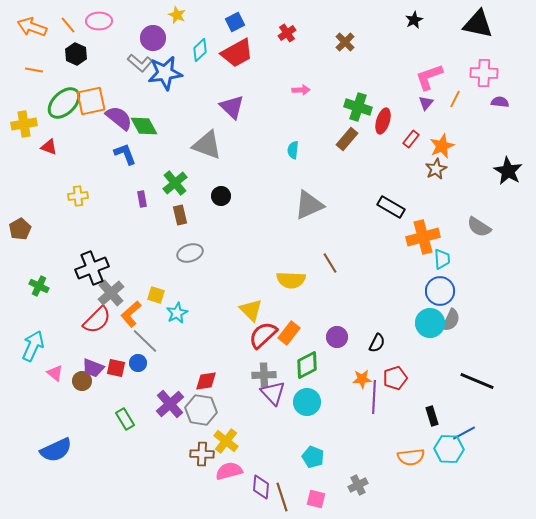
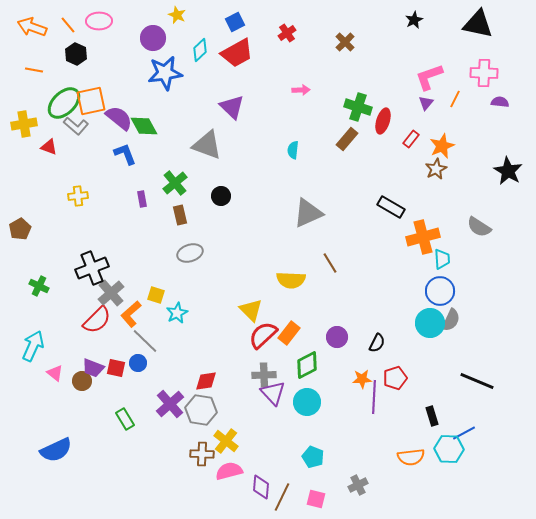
gray L-shape at (140, 63): moved 64 px left, 63 px down
gray triangle at (309, 205): moved 1 px left, 8 px down
brown line at (282, 497): rotated 44 degrees clockwise
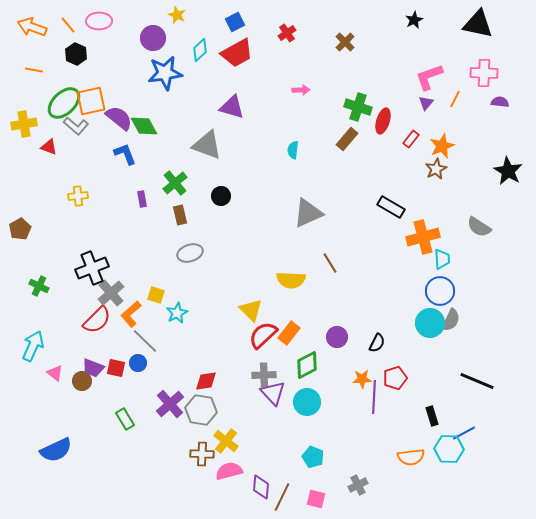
purple triangle at (232, 107): rotated 28 degrees counterclockwise
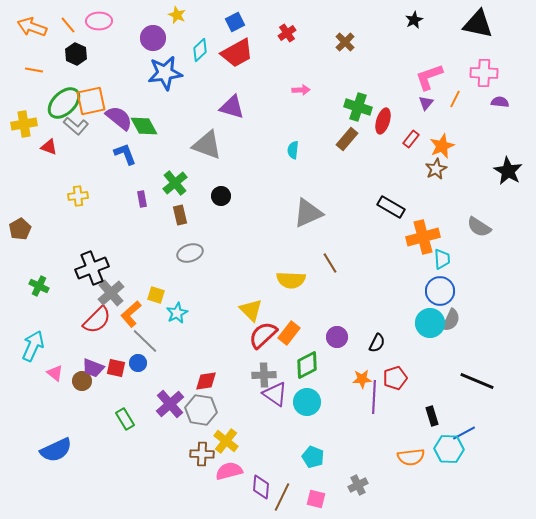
purple triangle at (273, 393): moved 2 px right, 1 px down; rotated 12 degrees counterclockwise
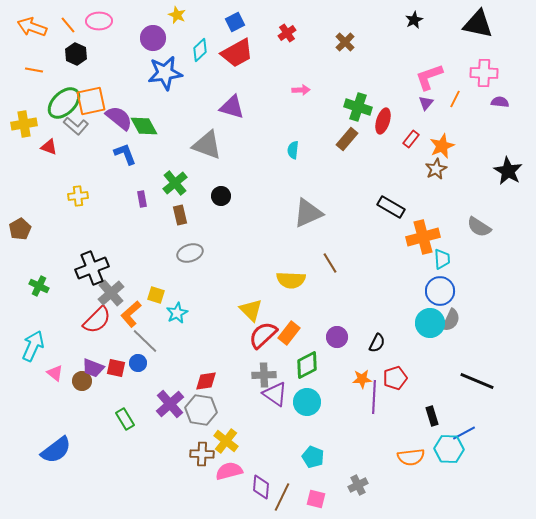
blue semicircle at (56, 450): rotated 12 degrees counterclockwise
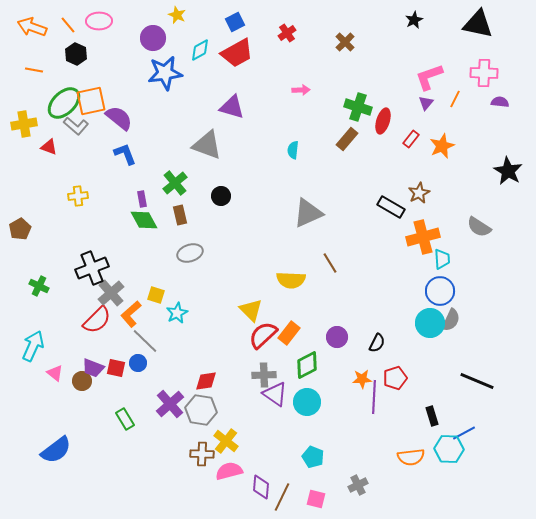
cyan diamond at (200, 50): rotated 15 degrees clockwise
green diamond at (144, 126): moved 94 px down
brown star at (436, 169): moved 17 px left, 24 px down
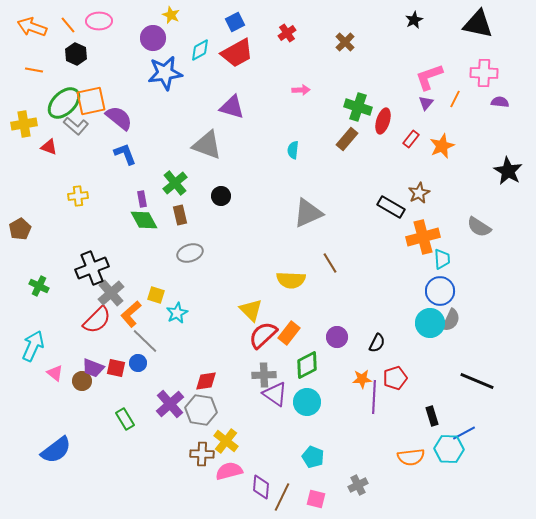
yellow star at (177, 15): moved 6 px left
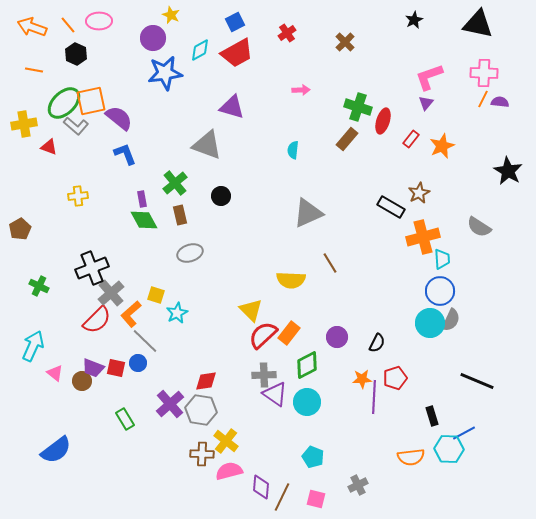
orange line at (455, 99): moved 28 px right
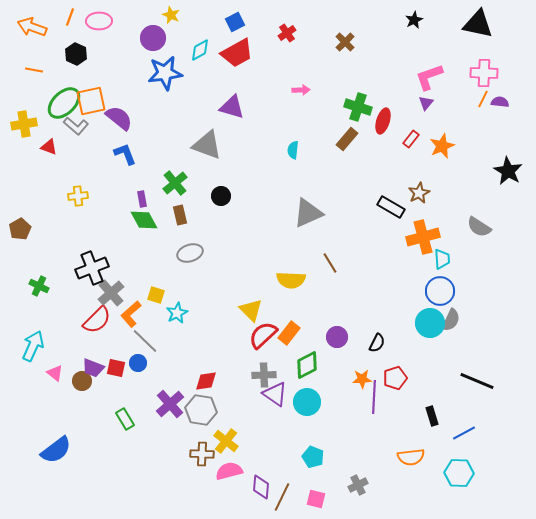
orange line at (68, 25): moved 2 px right, 8 px up; rotated 60 degrees clockwise
cyan hexagon at (449, 449): moved 10 px right, 24 px down
